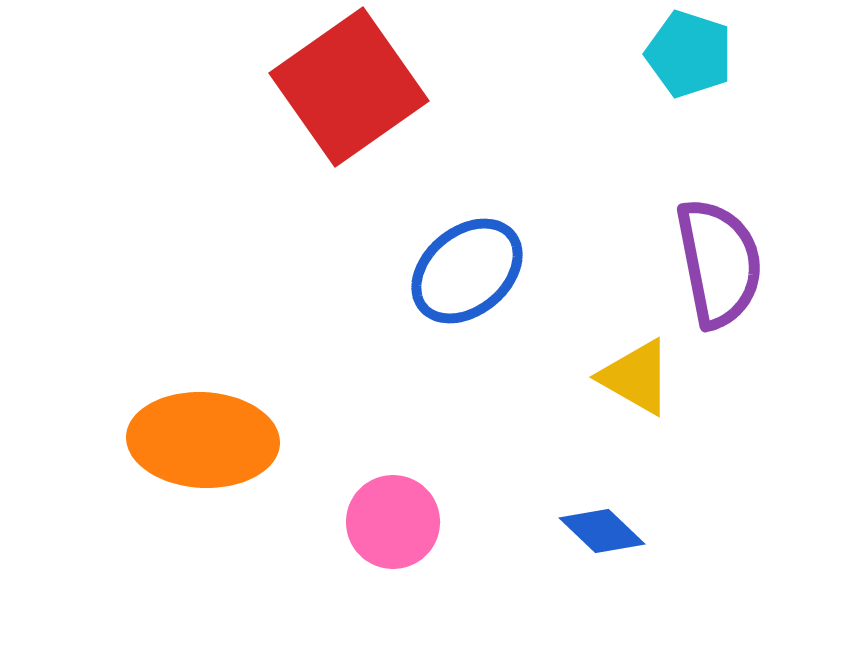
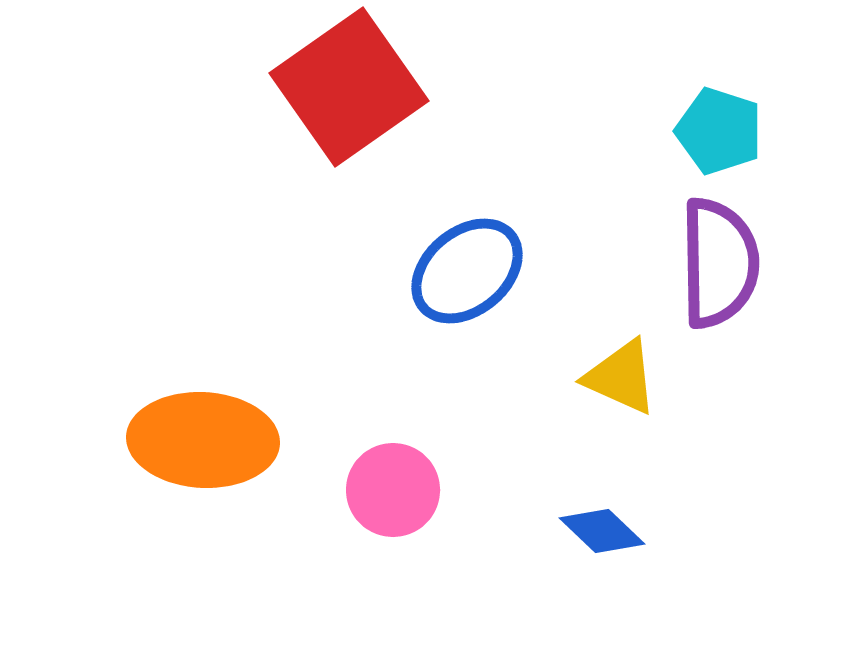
cyan pentagon: moved 30 px right, 77 px down
purple semicircle: rotated 10 degrees clockwise
yellow triangle: moved 15 px left; rotated 6 degrees counterclockwise
pink circle: moved 32 px up
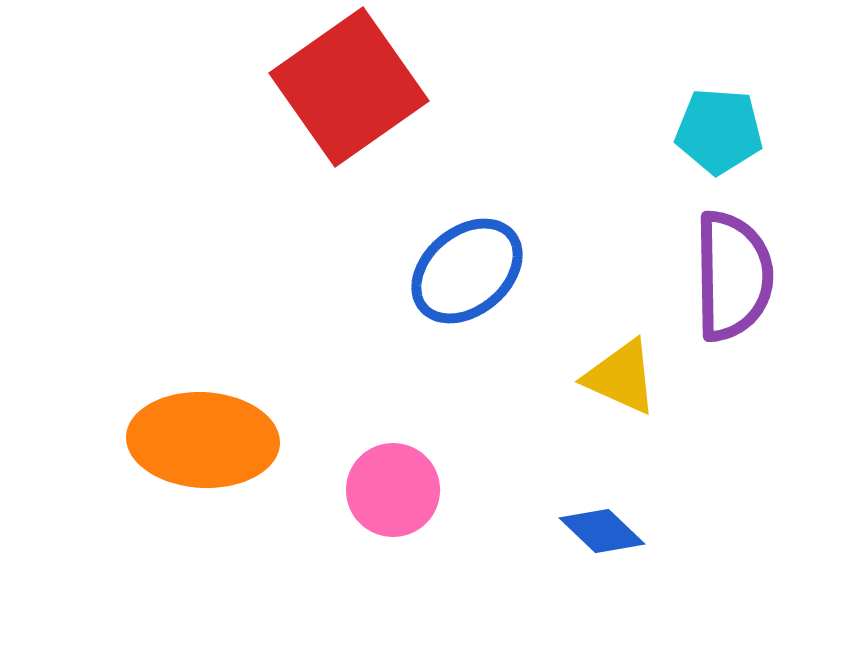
cyan pentagon: rotated 14 degrees counterclockwise
purple semicircle: moved 14 px right, 13 px down
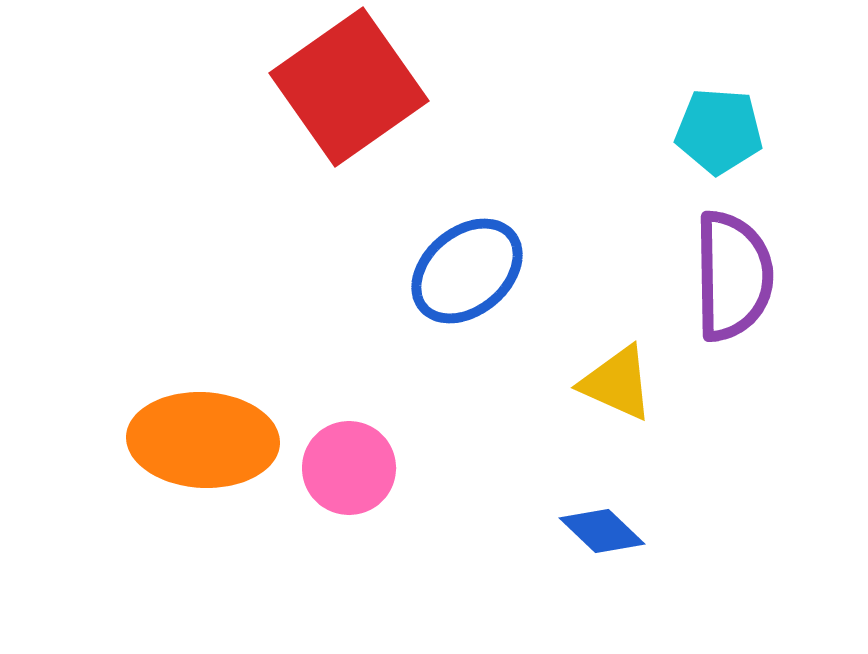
yellow triangle: moved 4 px left, 6 px down
pink circle: moved 44 px left, 22 px up
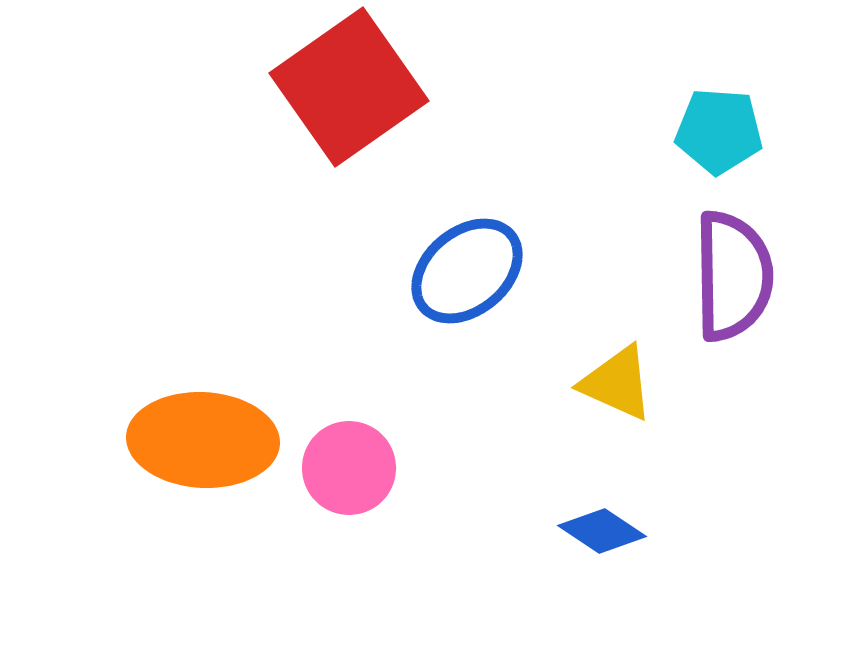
blue diamond: rotated 10 degrees counterclockwise
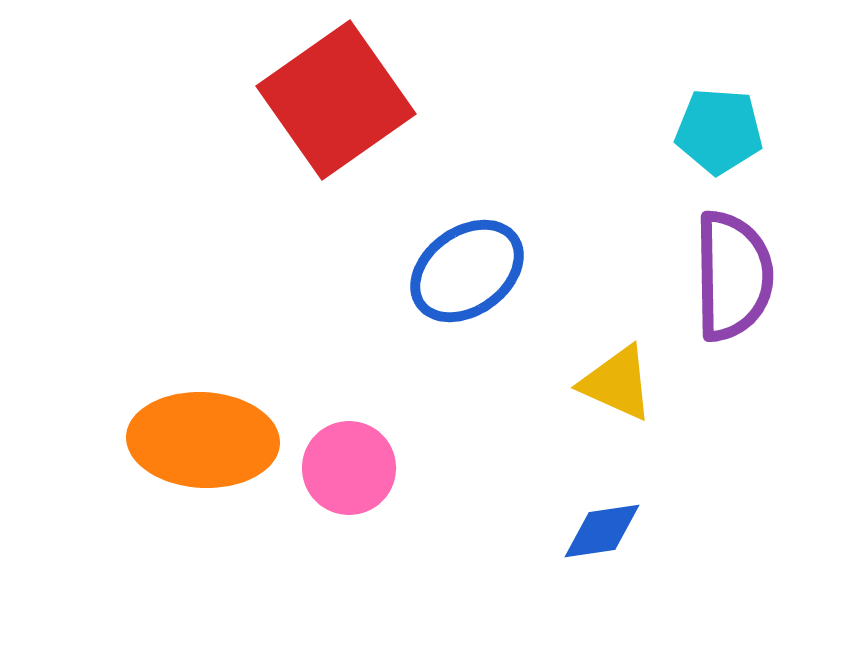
red square: moved 13 px left, 13 px down
blue ellipse: rotated 4 degrees clockwise
blue diamond: rotated 42 degrees counterclockwise
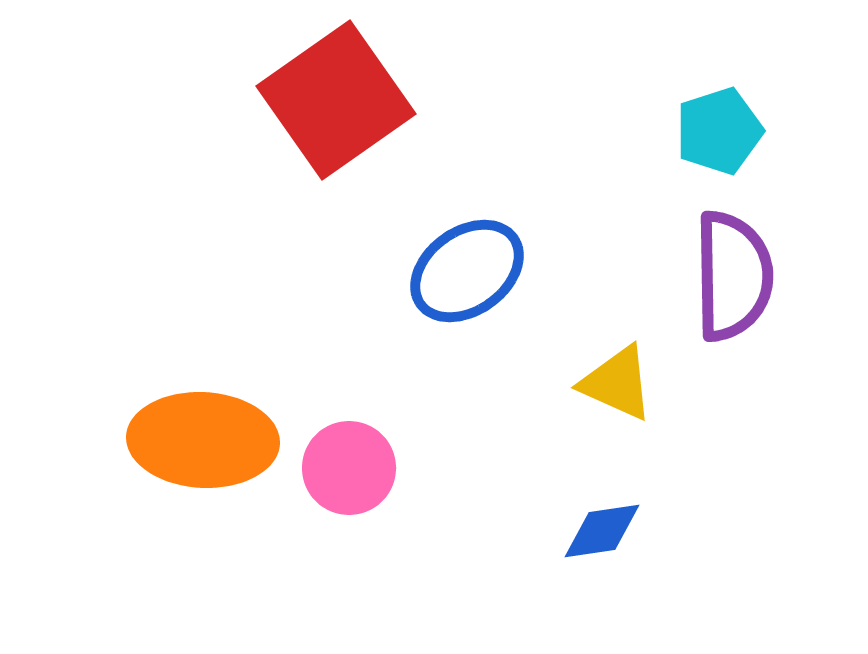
cyan pentagon: rotated 22 degrees counterclockwise
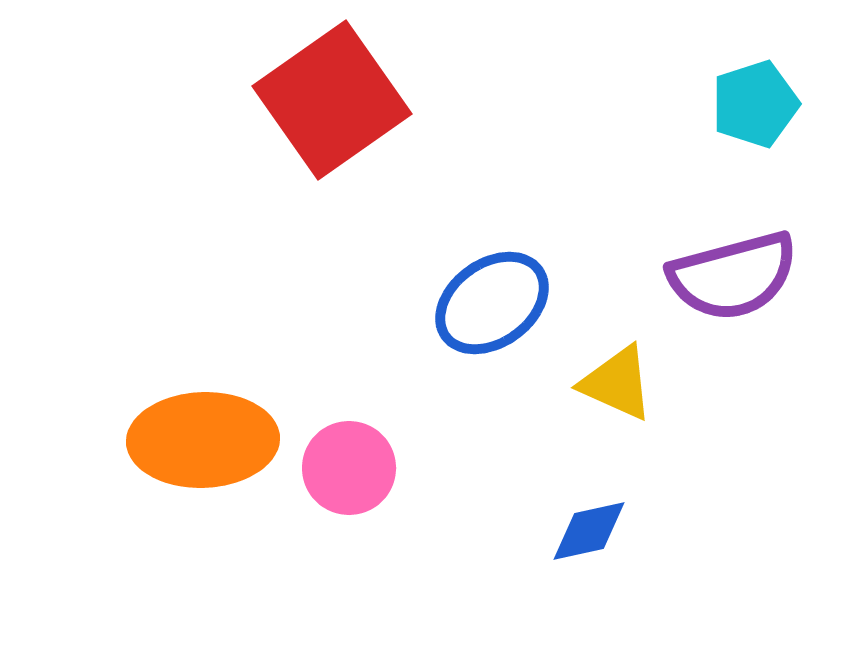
red square: moved 4 px left
cyan pentagon: moved 36 px right, 27 px up
blue ellipse: moved 25 px right, 32 px down
purple semicircle: rotated 76 degrees clockwise
orange ellipse: rotated 5 degrees counterclockwise
blue diamond: moved 13 px left; rotated 4 degrees counterclockwise
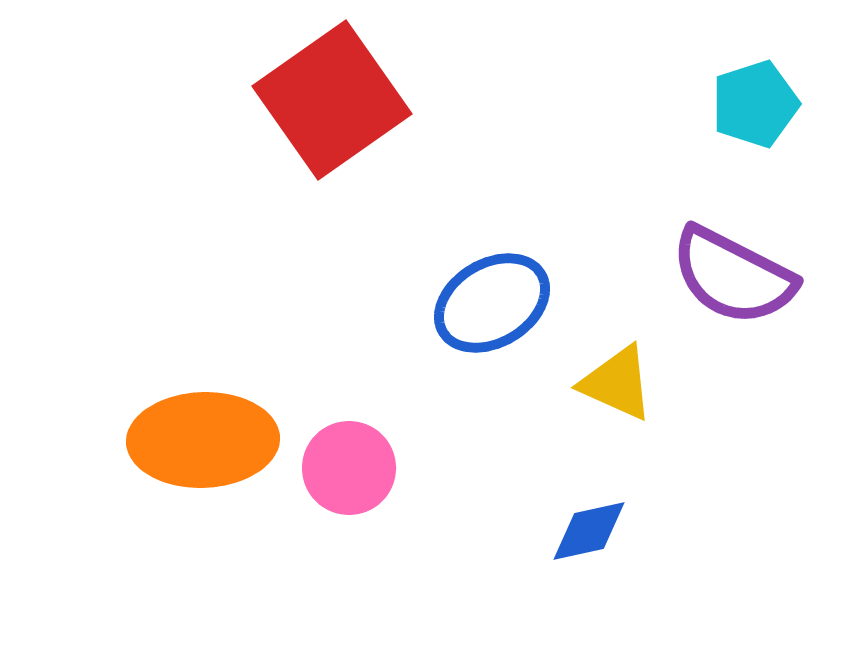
purple semicircle: rotated 42 degrees clockwise
blue ellipse: rotated 5 degrees clockwise
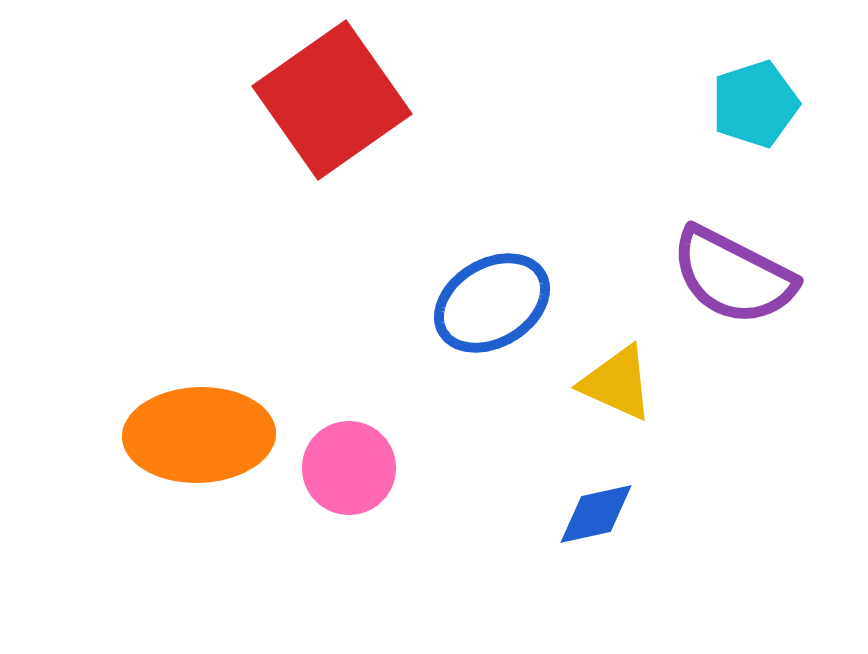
orange ellipse: moved 4 px left, 5 px up
blue diamond: moved 7 px right, 17 px up
